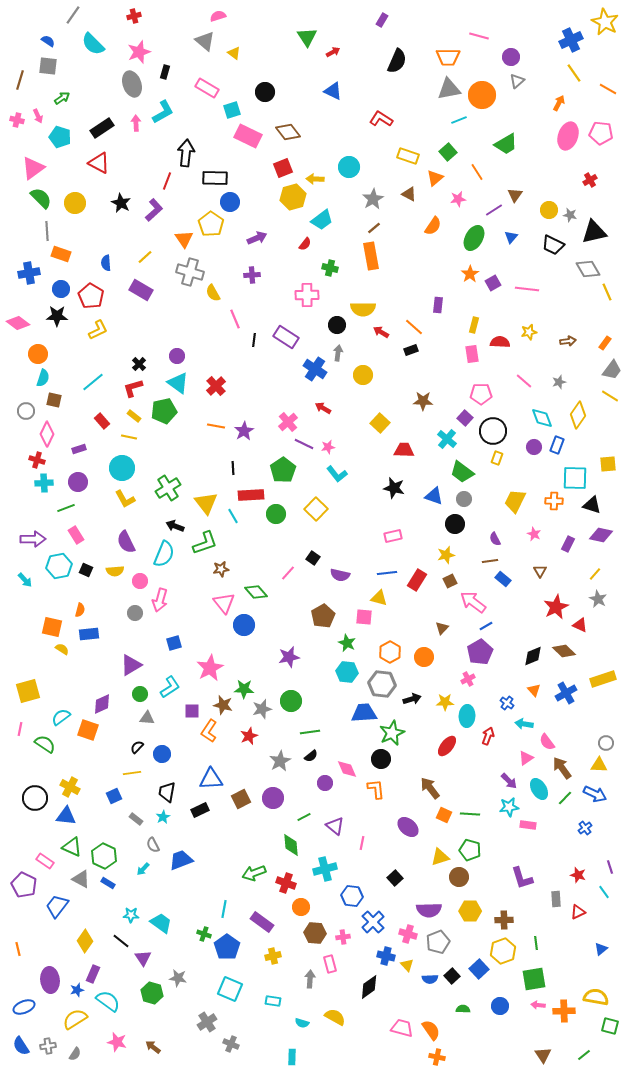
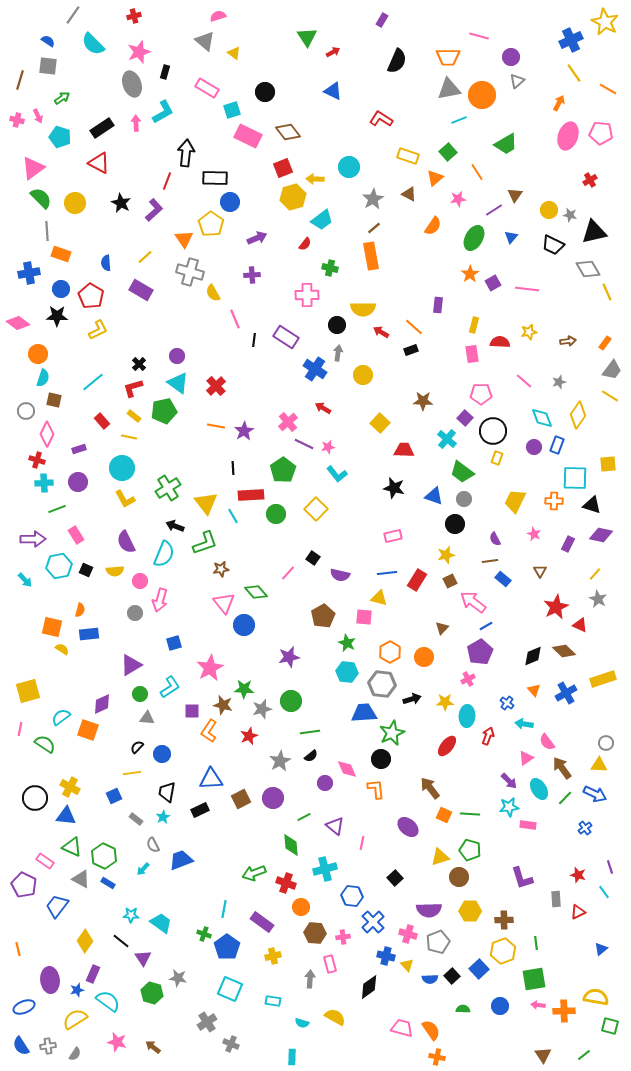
green line at (66, 508): moved 9 px left, 1 px down
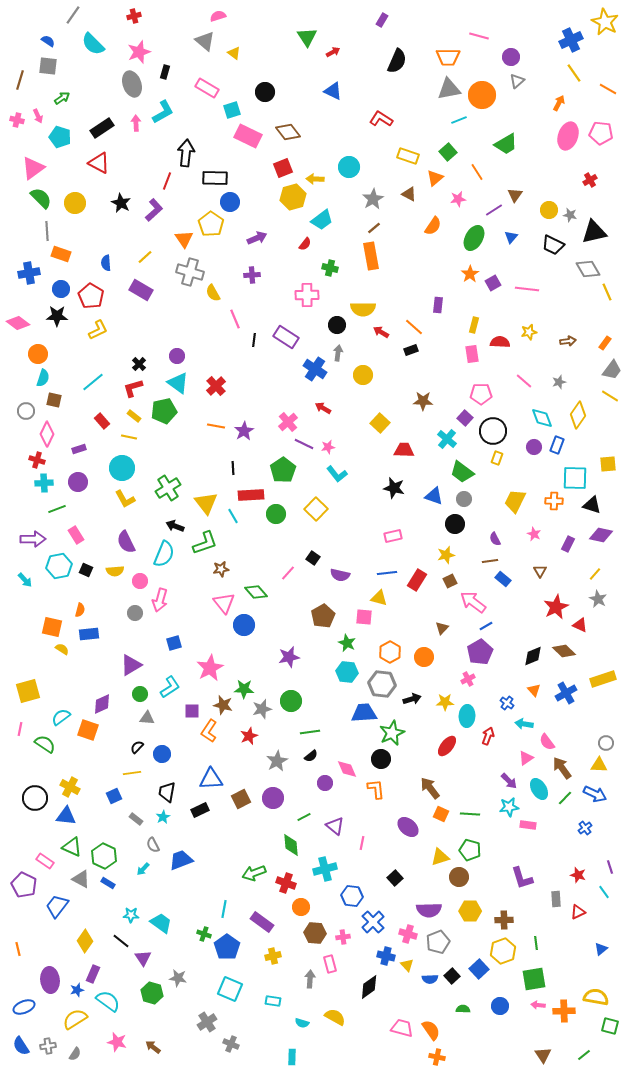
gray star at (280, 761): moved 3 px left
orange square at (444, 815): moved 3 px left, 1 px up
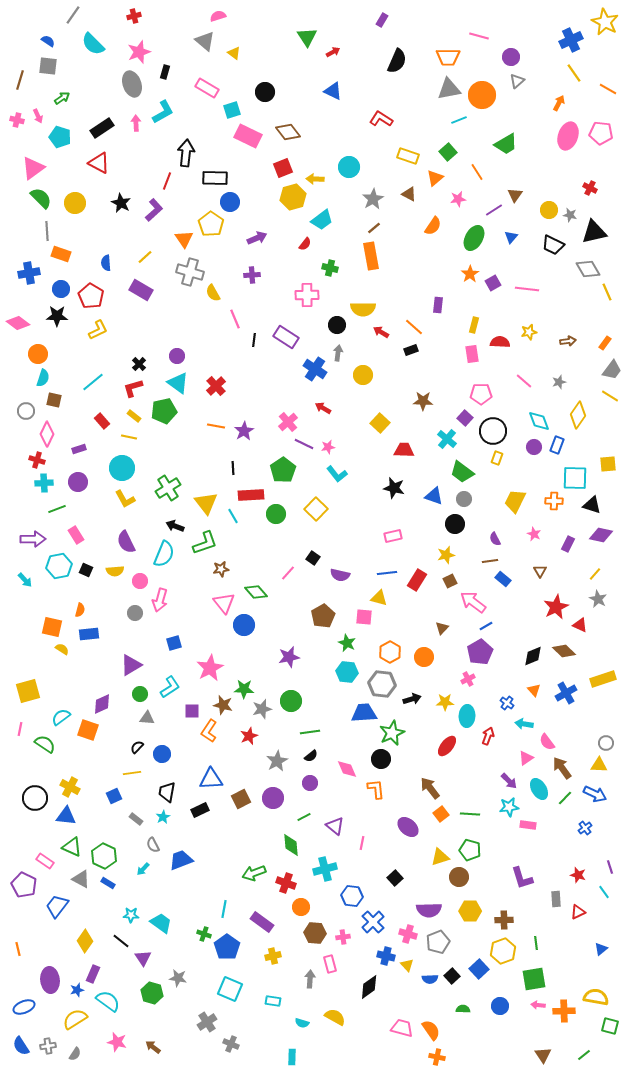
red cross at (590, 180): moved 8 px down; rotated 32 degrees counterclockwise
cyan diamond at (542, 418): moved 3 px left, 3 px down
purple circle at (325, 783): moved 15 px left
orange square at (441, 814): rotated 28 degrees clockwise
